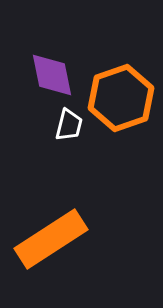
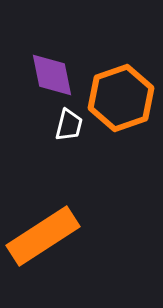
orange rectangle: moved 8 px left, 3 px up
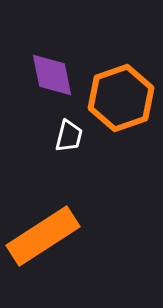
white trapezoid: moved 11 px down
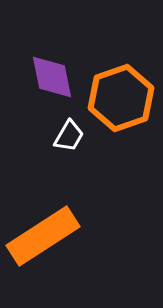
purple diamond: moved 2 px down
white trapezoid: rotated 16 degrees clockwise
